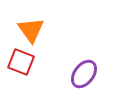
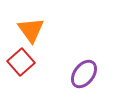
red square: rotated 28 degrees clockwise
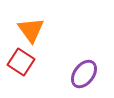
red square: rotated 16 degrees counterclockwise
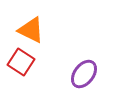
orange triangle: rotated 28 degrees counterclockwise
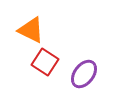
red square: moved 24 px right
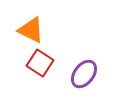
red square: moved 5 px left, 1 px down
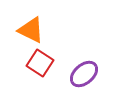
purple ellipse: rotated 12 degrees clockwise
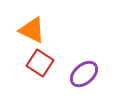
orange triangle: moved 1 px right
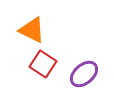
red square: moved 3 px right, 1 px down
